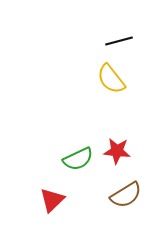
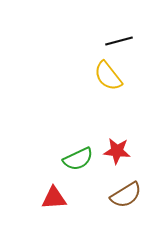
yellow semicircle: moved 3 px left, 3 px up
red triangle: moved 2 px right, 2 px up; rotated 40 degrees clockwise
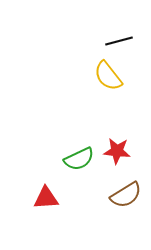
green semicircle: moved 1 px right
red triangle: moved 8 px left
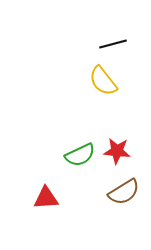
black line: moved 6 px left, 3 px down
yellow semicircle: moved 5 px left, 5 px down
green semicircle: moved 1 px right, 4 px up
brown semicircle: moved 2 px left, 3 px up
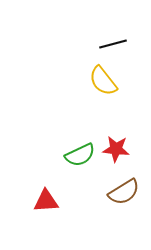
red star: moved 1 px left, 2 px up
red triangle: moved 3 px down
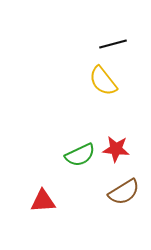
red triangle: moved 3 px left
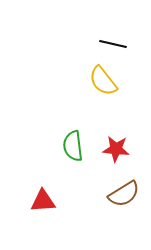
black line: rotated 28 degrees clockwise
green semicircle: moved 7 px left, 9 px up; rotated 108 degrees clockwise
brown semicircle: moved 2 px down
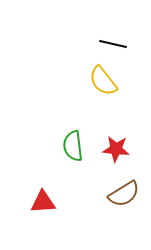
red triangle: moved 1 px down
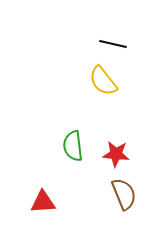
red star: moved 5 px down
brown semicircle: rotated 80 degrees counterclockwise
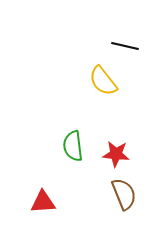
black line: moved 12 px right, 2 px down
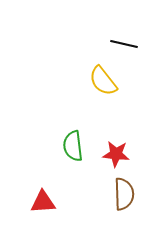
black line: moved 1 px left, 2 px up
brown semicircle: rotated 20 degrees clockwise
